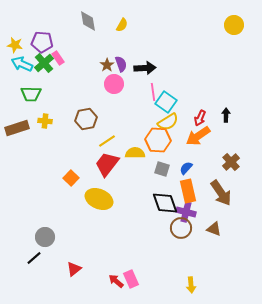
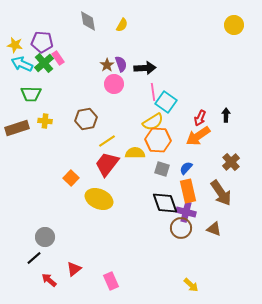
yellow semicircle at (168, 122): moved 15 px left
pink rectangle at (131, 279): moved 20 px left, 2 px down
red arrow at (116, 281): moved 67 px left, 1 px up
yellow arrow at (191, 285): rotated 42 degrees counterclockwise
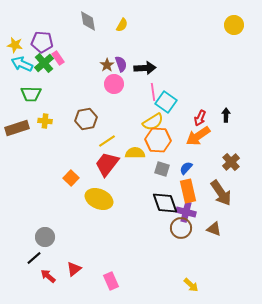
red arrow at (49, 280): moved 1 px left, 4 px up
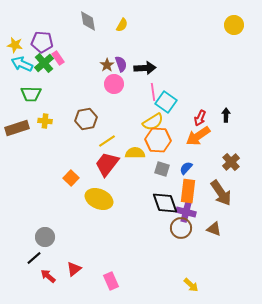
orange rectangle at (188, 191): rotated 20 degrees clockwise
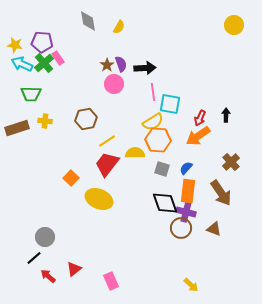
yellow semicircle at (122, 25): moved 3 px left, 2 px down
cyan square at (166, 102): moved 4 px right, 2 px down; rotated 25 degrees counterclockwise
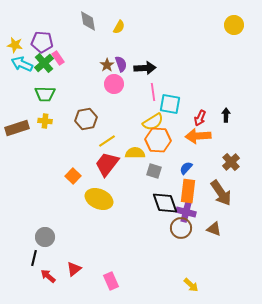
green trapezoid at (31, 94): moved 14 px right
orange arrow at (198, 136): rotated 30 degrees clockwise
gray square at (162, 169): moved 8 px left, 2 px down
orange square at (71, 178): moved 2 px right, 2 px up
black line at (34, 258): rotated 35 degrees counterclockwise
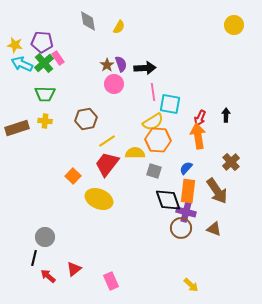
orange arrow at (198, 136): rotated 85 degrees clockwise
brown arrow at (221, 193): moved 4 px left, 2 px up
black diamond at (165, 203): moved 3 px right, 3 px up
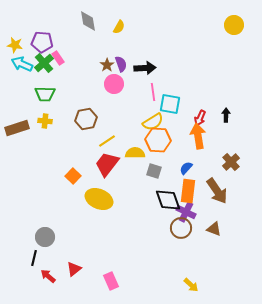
purple cross at (186, 212): rotated 12 degrees clockwise
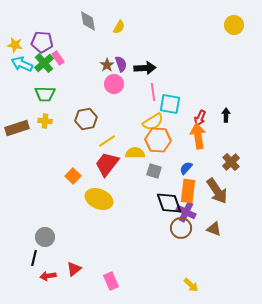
black diamond at (168, 200): moved 1 px right, 3 px down
red arrow at (48, 276): rotated 49 degrees counterclockwise
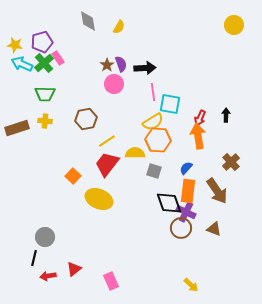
purple pentagon at (42, 42): rotated 20 degrees counterclockwise
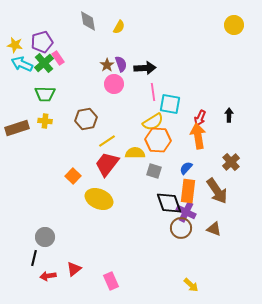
black arrow at (226, 115): moved 3 px right
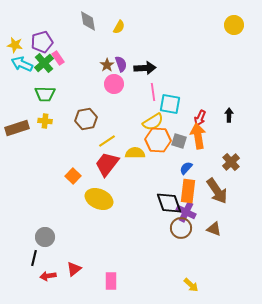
gray square at (154, 171): moved 25 px right, 30 px up
pink rectangle at (111, 281): rotated 24 degrees clockwise
